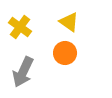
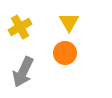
yellow triangle: rotated 25 degrees clockwise
yellow cross: rotated 25 degrees clockwise
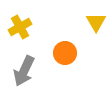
yellow triangle: moved 27 px right
gray arrow: moved 1 px right, 1 px up
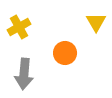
yellow cross: moved 1 px left
gray arrow: moved 3 px down; rotated 20 degrees counterclockwise
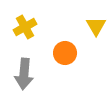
yellow triangle: moved 4 px down
yellow cross: moved 6 px right
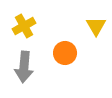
yellow cross: moved 1 px left, 1 px up
gray arrow: moved 7 px up
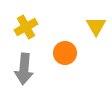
yellow cross: moved 2 px right, 1 px down
gray arrow: moved 2 px down
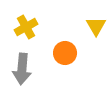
gray arrow: moved 2 px left
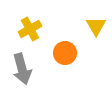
yellow cross: moved 4 px right, 2 px down
gray arrow: rotated 20 degrees counterclockwise
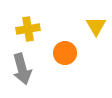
yellow cross: moved 2 px left; rotated 20 degrees clockwise
